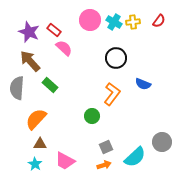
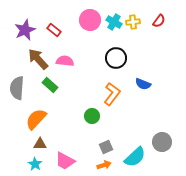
purple star: moved 4 px left, 2 px up; rotated 25 degrees clockwise
pink semicircle: moved 1 px right, 13 px down; rotated 36 degrees counterclockwise
brown arrow: moved 8 px right, 2 px up
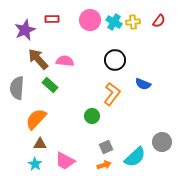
red rectangle: moved 2 px left, 11 px up; rotated 40 degrees counterclockwise
black circle: moved 1 px left, 2 px down
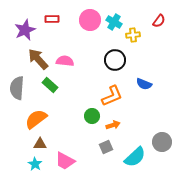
yellow cross: moved 13 px down
blue semicircle: moved 1 px right
orange L-shape: moved 2 px down; rotated 30 degrees clockwise
orange semicircle: rotated 10 degrees clockwise
orange arrow: moved 9 px right, 40 px up
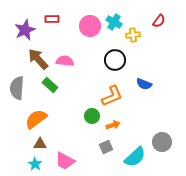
pink circle: moved 6 px down
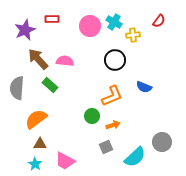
blue semicircle: moved 3 px down
